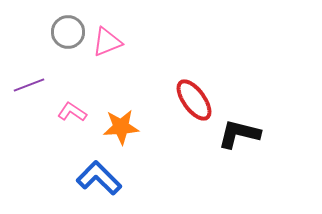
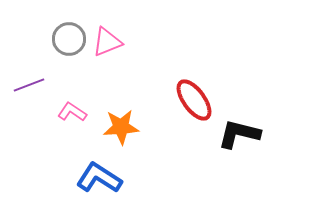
gray circle: moved 1 px right, 7 px down
blue L-shape: rotated 12 degrees counterclockwise
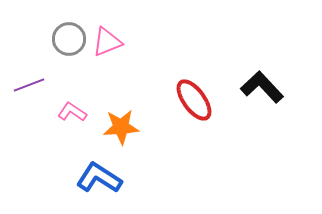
black L-shape: moved 23 px right, 47 px up; rotated 33 degrees clockwise
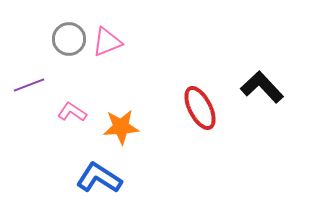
red ellipse: moved 6 px right, 8 px down; rotated 9 degrees clockwise
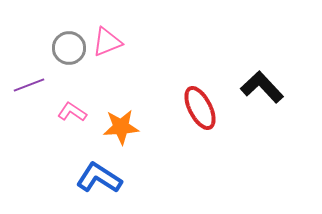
gray circle: moved 9 px down
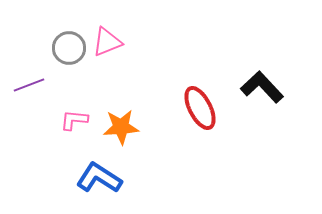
pink L-shape: moved 2 px right, 8 px down; rotated 28 degrees counterclockwise
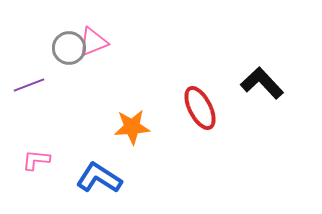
pink triangle: moved 14 px left
black L-shape: moved 4 px up
pink L-shape: moved 38 px left, 40 px down
orange star: moved 11 px right
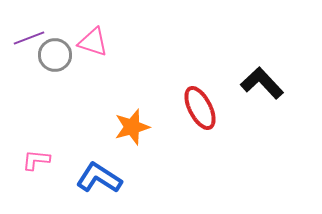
pink triangle: rotated 40 degrees clockwise
gray circle: moved 14 px left, 7 px down
purple line: moved 47 px up
orange star: rotated 12 degrees counterclockwise
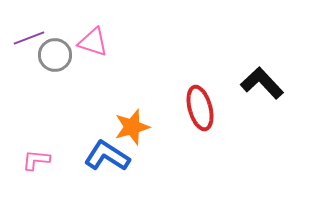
red ellipse: rotated 12 degrees clockwise
blue L-shape: moved 8 px right, 22 px up
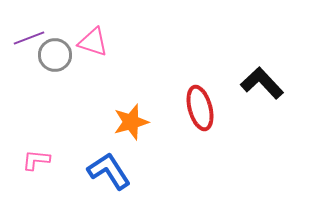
orange star: moved 1 px left, 5 px up
blue L-shape: moved 2 px right, 15 px down; rotated 24 degrees clockwise
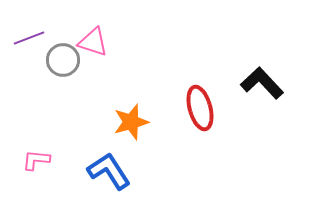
gray circle: moved 8 px right, 5 px down
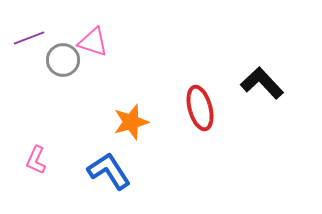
pink L-shape: rotated 72 degrees counterclockwise
